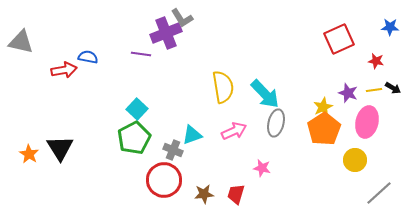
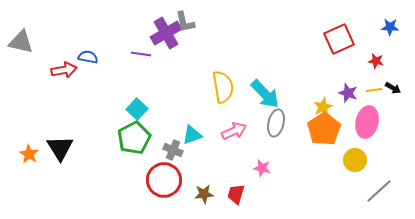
gray L-shape: moved 3 px right, 4 px down; rotated 20 degrees clockwise
purple cross: rotated 8 degrees counterclockwise
gray line: moved 2 px up
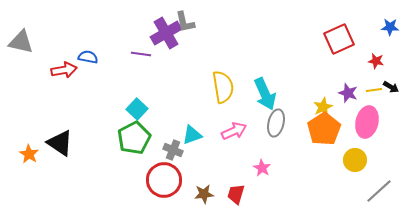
black arrow: moved 2 px left, 1 px up
cyan arrow: rotated 20 degrees clockwise
black triangle: moved 5 px up; rotated 24 degrees counterclockwise
pink star: rotated 18 degrees clockwise
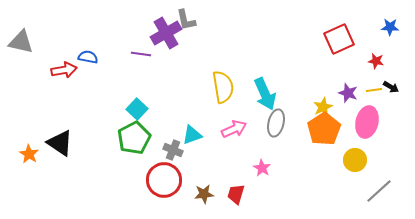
gray L-shape: moved 1 px right, 2 px up
pink arrow: moved 2 px up
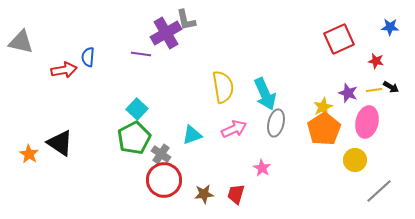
blue semicircle: rotated 96 degrees counterclockwise
gray cross: moved 12 px left, 4 px down; rotated 12 degrees clockwise
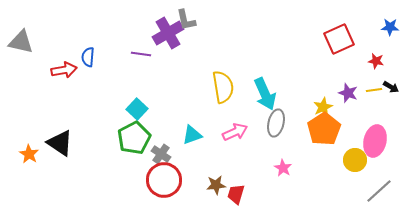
purple cross: moved 2 px right
pink ellipse: moved 8 px right, 19 px down
pink arrow: moved 1 px right, 3 px down
pink star: moved 21 px right
brown star: moved 12 px right, 9 px up
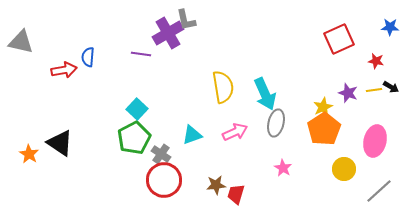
yellow circle: moved 11 px left, 9 px down
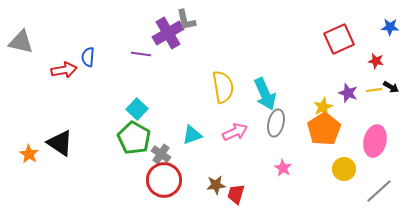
green pentagon: rotated 16 degrees counterclockwise
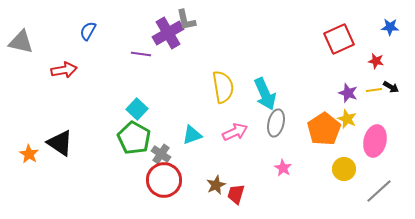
blue semicircle: moved 26 px up; rotated 24 degrees clockwise
yellow star: moved 24 px right, 12 px down; rotated 24 degrees counterclockwise
brown star: rotated 18 degrees counterclockwise
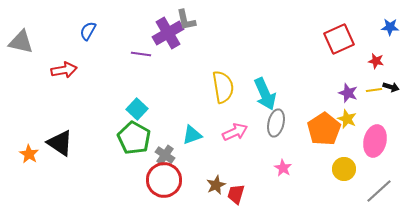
black arrow: rotated 14 degrees counterclockwise
gray cross: moved 4 px right, 1 px down
